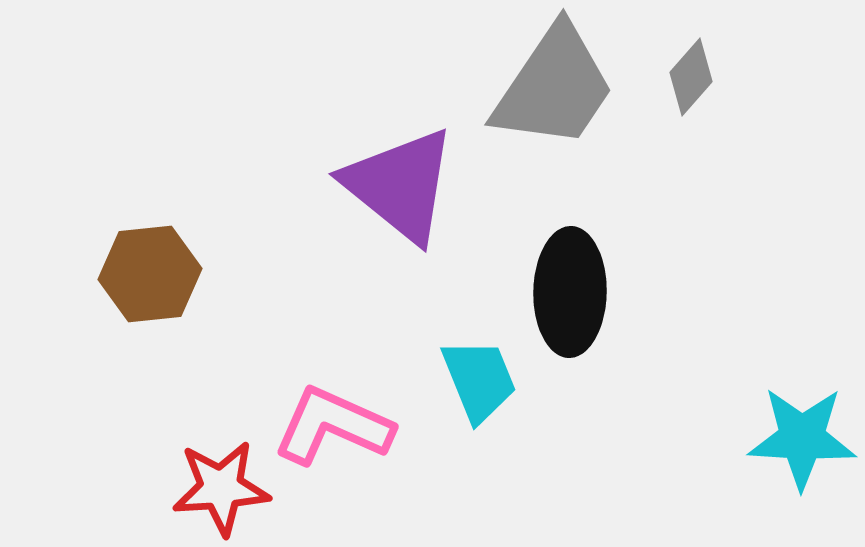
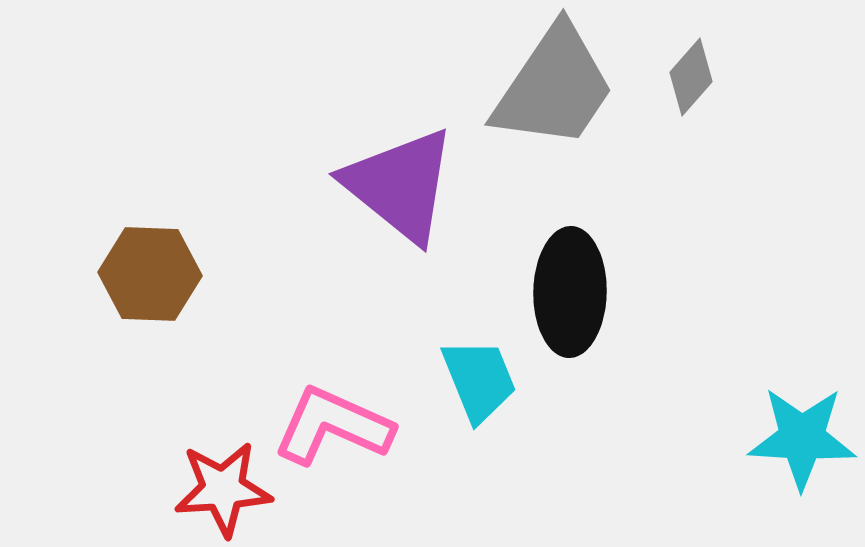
brown hexagon: rotated 8 degrees clockwise
red star: moved 2 px right, 1 px down
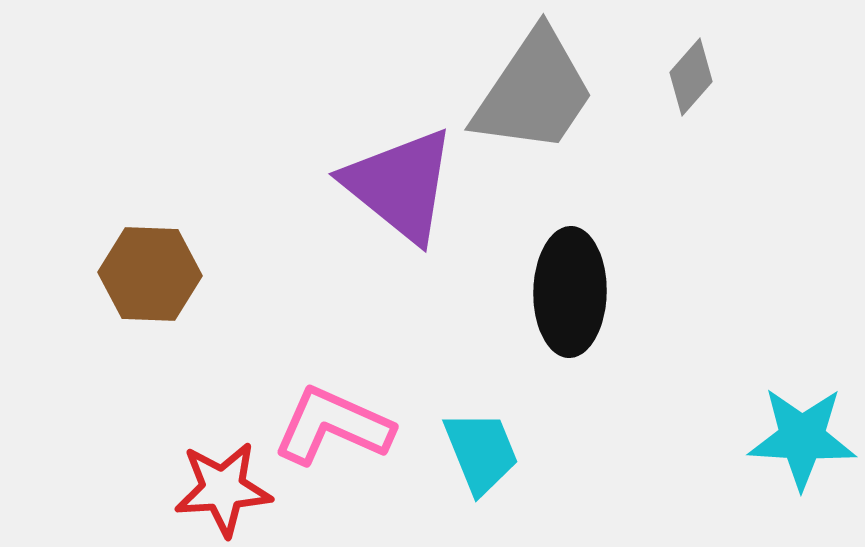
gray trapezoid: moved 20 px left, 5 px down
cyan trapezoid: moved 2 px right, 72 px down
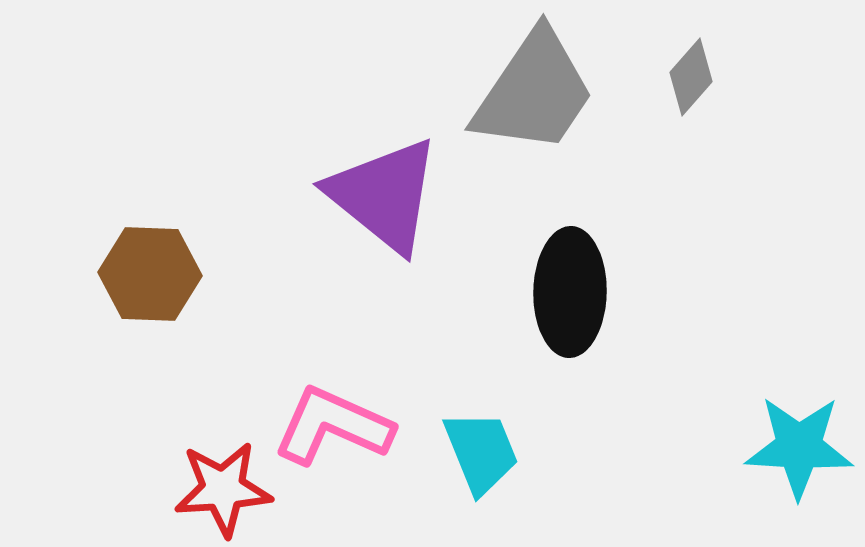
purple triangle: moved 16 px left, 10 px down
cyan star: moved 3 px left, 9 px down
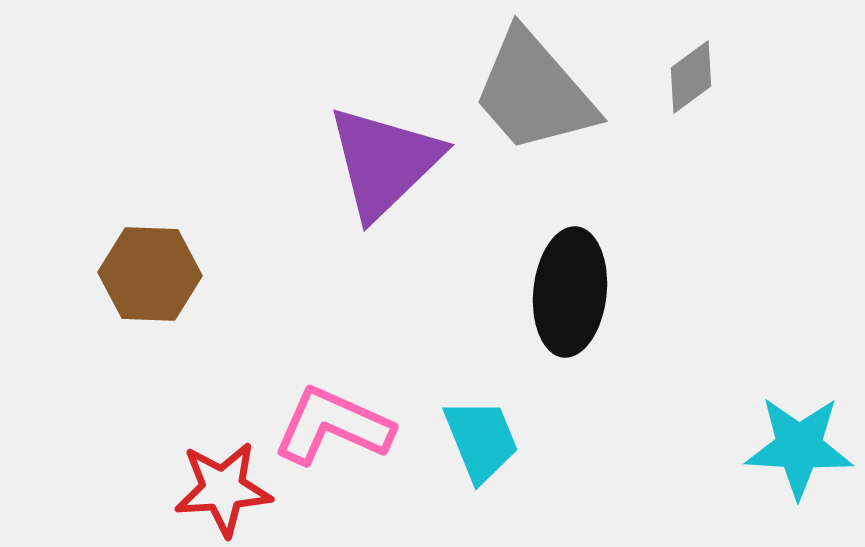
gray diamond: rotated 12 degrees clockwise
gray trapezoid: rotated 105 degrees clockwise
purple triangle: moved 33 px up; rotated 37 degrees clockwise
black ellipse: rotated 5 degrees clockwise
cyan trapezoid: moved 12 px up
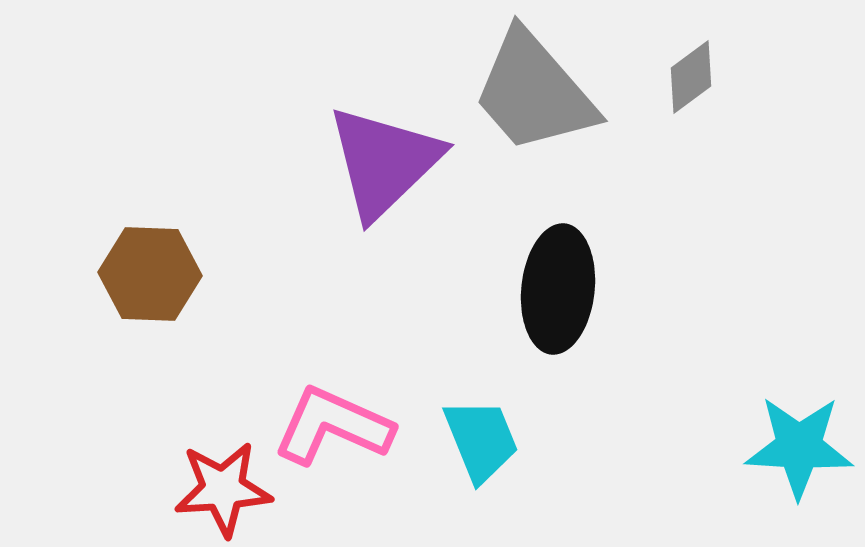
black ellipse: moved 12 px left, 3 px up
